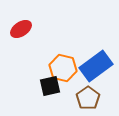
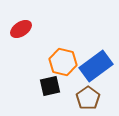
orange hexagon: moved 6 px up
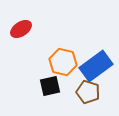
brown pentagon: moved 6 px up; rotated 20 degrees counterclockwise
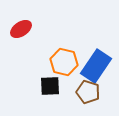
orange hexagon: moved 1 px right
blue rectangle: rotated 20 degrees counterclockwise
black square: rotated 10 degrees clockwise
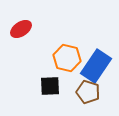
orange hexagon: moved 3 px right, 4 px up
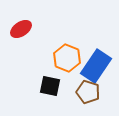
orange hexagon: rotated 8 degrees clockwise
black square: rotated 15 degrees clockwise
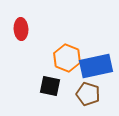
red ellipse: rotated 60 degrees counterclockwise
blue rectangle: rotated 44 degrees clockwise
brown pentagon: moved 2 px down
